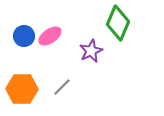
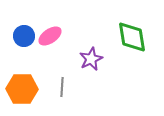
green diamond: moved 14 px right, 14 px down; rotated 32 degrees counterclockwise
purple star: moved 8 px down
gray line: rotated 42 degrees counterclockwise
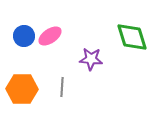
green diamond: rotated 8 degrees counterclockwise
purple star: rotated 30 degrees clockwise
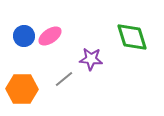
gray line: moved 2 px right, 8 px up; rotated 48 degrees clockwise
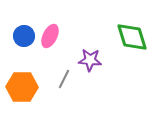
pink ellipse: rotated 30 degrees counterclockwise
purple star: moved 1 px left, 1 px down
gray line: rotated 24 degrees counterclockwise
orange hexagon: moved 2 px up
